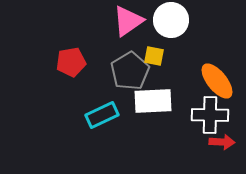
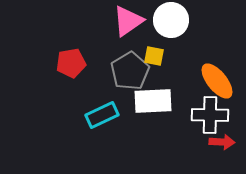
red pentagon: moved 1 px down
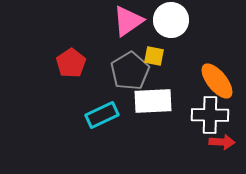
red pentagon: rotated 24 degrees counterclockwise
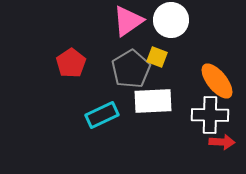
yellow square: moved 3 px right, 1 px down; rotated 10 degrees clockwise
gray pentagon: moved 1 px right, 2 px up
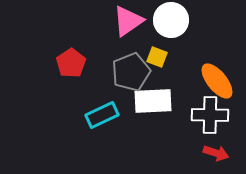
gray pentagon: moved 3 px down; rotated 9 degrees clockwise
red arrow: moved 6 px left, 11 px down; rotated 15 degrees clockwise
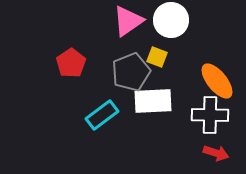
cyan rectangle: rotated 12 degrees counterclockwise
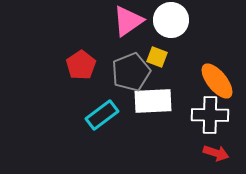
red pentagon: moved 10 px right, 2 px down
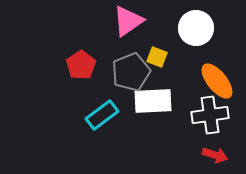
white circle: moved 25 px right, 8 px down
white cross: rotated 9 degrees counterclockwise
red arrow: moved 1 px left, 2 px down
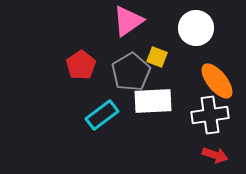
gray pentagon: rotated 9 degrees counterclockwise
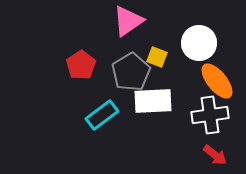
white circle: moved 3 px right, 15 px down
red arrow: rotated 20 degrees clockwise
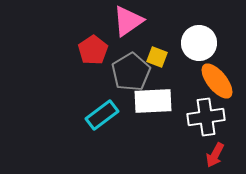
red pentagon: moved 12 px right, 15 px up
white cross: moved 4 px left, 2 px down
red arrow: rotated 80 degrees clockwise
